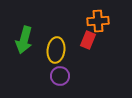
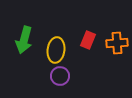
orange cross: moved 19 px right, 22 px down
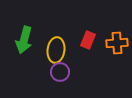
purple circle: moved 4 px up
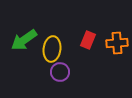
green arrow: rotated 40 degrees clockwise
yellow ellipse: moved 4 px left, 1 px up
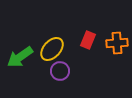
green arrow: moved 4 px left, 17 px down
yellow ellipse: rotated 35 degrees clockwise
purple circle: moved 1 px up
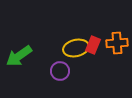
red rectangle: moved 5 px right, 5 px down
yellow ellipse: moved 24 px right, 1 px up; rotated 35 degrees clockwise
green arrow: moved 1 px left, 1 px up
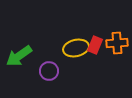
red rectangle: moved 2 px right
purple circle: moved 11 px left
